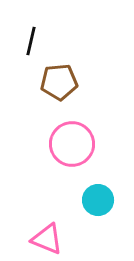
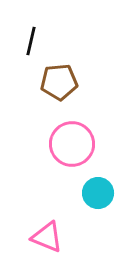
cyan circle: moved 7 px up
pink triangle: moved 2 px up
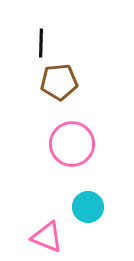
black line: moved 10 px right, 2 px down; rotated 12 degrees counterclockwise
cyan circle: moved 10 px left, 14 px down
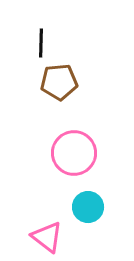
pink circle: moved 2 px right, 9 px down
pink triangle: rotated 16 degrees clockwise
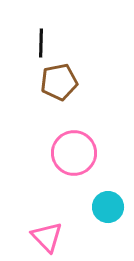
brown pentagon: rotated 6 degrees counterclockwise
cyan circle: moved 20 px right
pink triangle: rotated 8 degrees clockwise
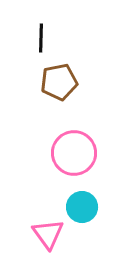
black line: moved 5 px up
cyan circle: moved 26 px left
pink triangle: moved 1 px right, 3 px up; rotated 8 degrees clockwise
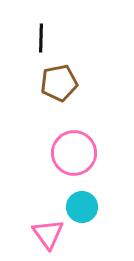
brown pentagon: moved 1 px down
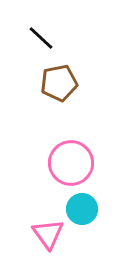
black line: rotated 48 degrees counterclockwise
pink circle: moved 3 px left, 10 px down
cyan circle: moved 2 px down
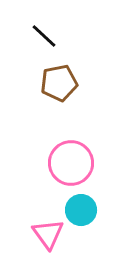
black line: moved 3 px right, 2 px up
cyan circle: moved 1 px left, 1 px down
